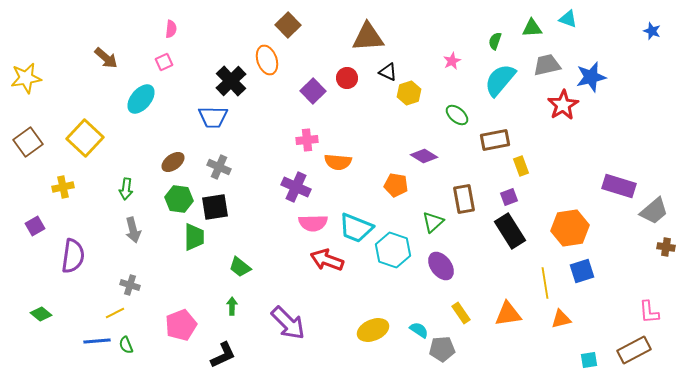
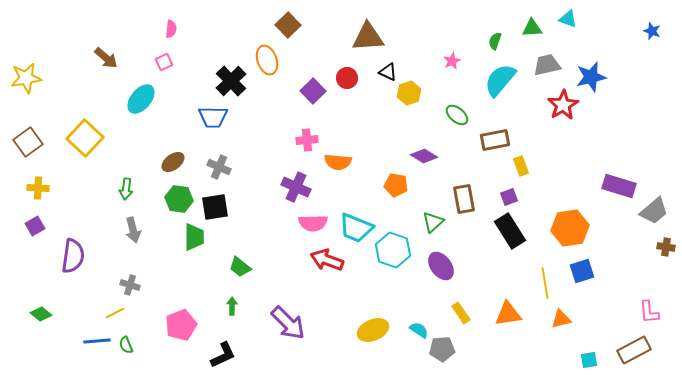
yellow cross at (63, 187): moved 25 px left, 1 px down; rotated 15 degrees clockwise
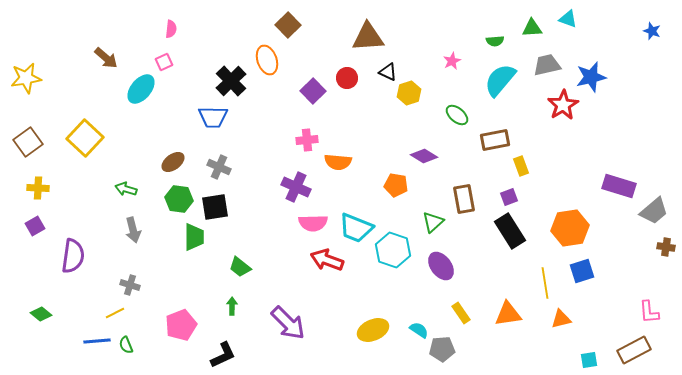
green semicircle at (495, 41): rotated 114 degrees counterclockwise
cyan ellipse at (141, 99): moved 10 px up
green arrow at (126, 189): rotated 100 degrees clockwise
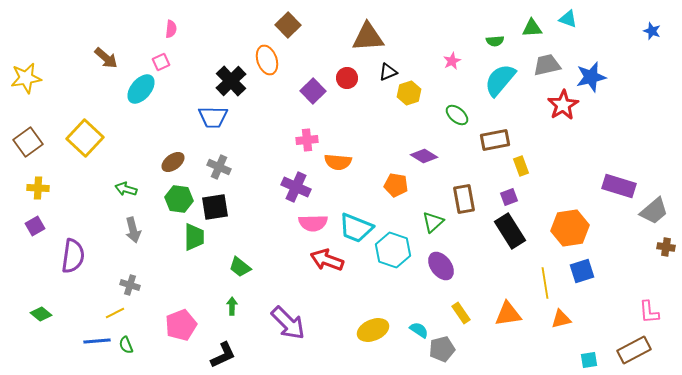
pink square at (164, 62): moved 3 px left
black triangle at (388, 72): rotated 48 degrees counterclockwise
gray pentagon at (442, 349): rotated 10 degrees counterclockwise
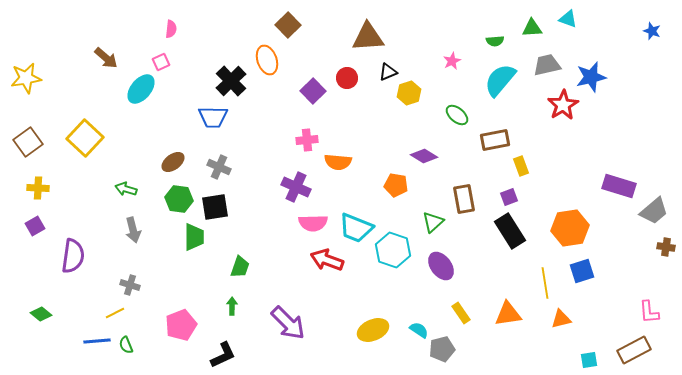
green trapezoid at (240, 267): rotated 110 degrees counterclockwise
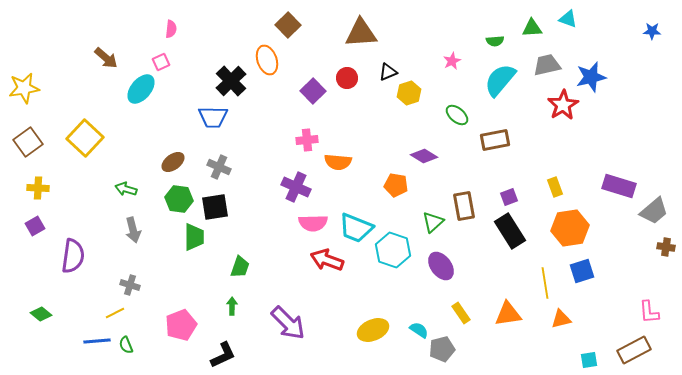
blue star at (652, 31): rotated 18 degrees counterclockwise
brown triangle at (368, 37): moved 7 px left, 4 px up
yellow star at (26, 78): moved 2 px left, 10 px down
yellow rectangle at (521, 166): moved 34 px right, 21 px down
brown rectangle at (464, 199): moved 7 px down
